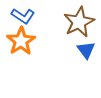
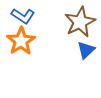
brown star: moved 1 px right
blue triangle: rotated 24 degrees clockwise
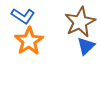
orange star: moved 8 px right
blue triangle: moved 4 px up
